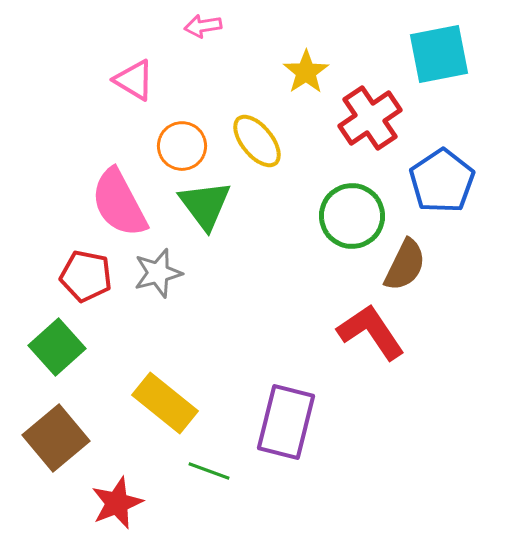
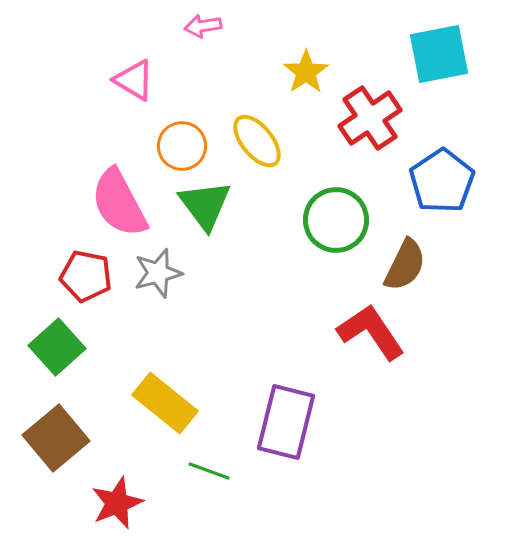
green circle: moved 16 px left, 4 px down
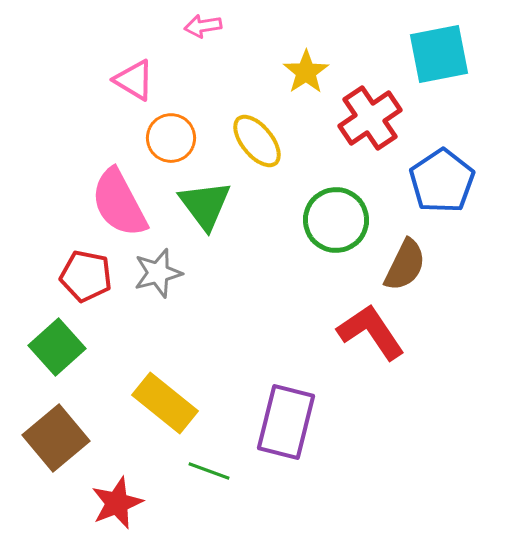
orange circle: moved 11 px left, 8 px up
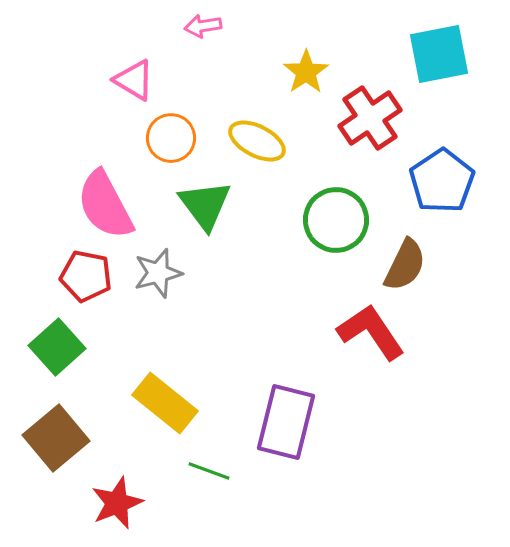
yellow ellipse: rotated 24 degrees counterclockwise
pink semicircle: moved 14 px left, 2 px down
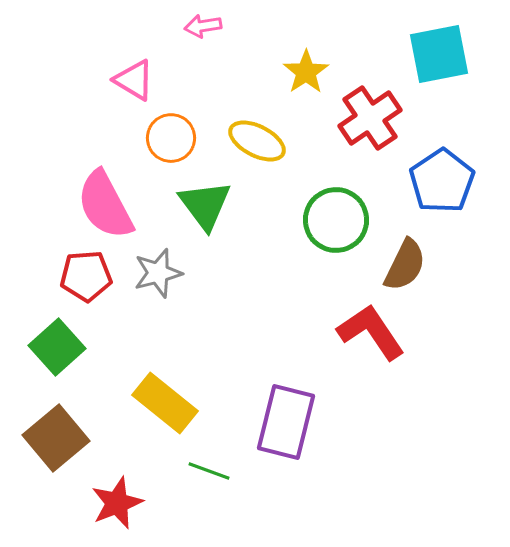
red pentagon: rotated 15 degrees counterclockwise
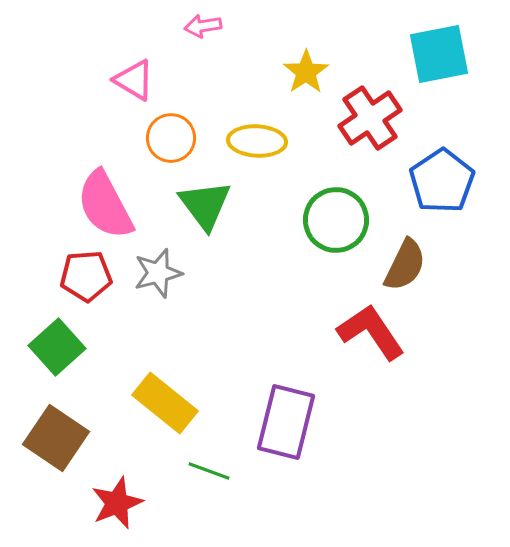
yellow ellipse: rotated 24 degrees counterclockwise
brown square: rotated 16 degrees counterclockwise
